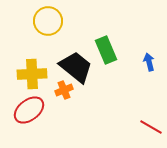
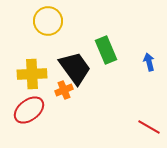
black trapezoid: moved 1 px left, 1 px down; rotated 15 degrees clockwise
red line: moved 2 px left
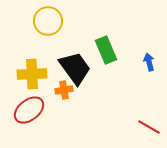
orange cross: rotated 12 degrees clockwise
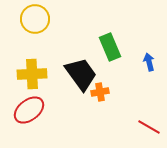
yellow circle: moved 13 px left, 2 px up
green rectangle: moved 4 px right, 3 px up
black trapezoid: moved 6 px right, 6 px down
orange cross: moved 36 px right, 2 px down
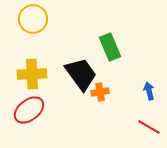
yellow circle: moved 2 px left
blue arrow: moved 29 px down
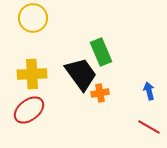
yellow circle: moved 1 px up
green rectangle: moved 9 px left, 5 px down
orange cross: moved 1 px down
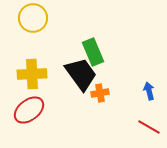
green rectangle: moved 8 px left
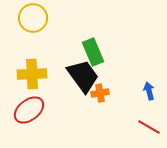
black trapezoid: moved 2 px right, 2 px down
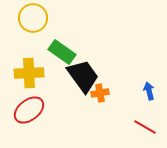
green rectangle: moved 31 px left; rotated 32 degrees counterclockwise
yellow cross: moved 3 px left, 1 px up
red line: moved 4 px left
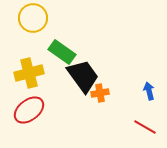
yellow cross: rotated 12 degrees counterclockwise
